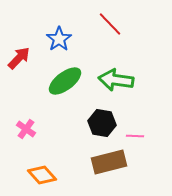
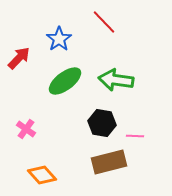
red line: moved 6 px left, 2 px up
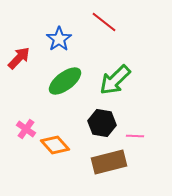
red line: rotated 8 degrees counterclockwise
green arrow: moved 1 px left; rotated 52 degrees counterclockwise
orange diamond: moved 13 px right, 30 px up
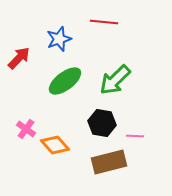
red line: rotated 32 degrees counterclockwise
blue star: rotated 15 degrees clockwise
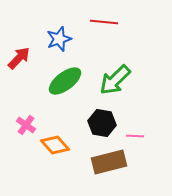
pink cross: moved 4 px up
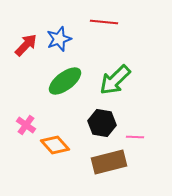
red arrow: moved 7 px right, 13 px up
pink line: moved 1 px down
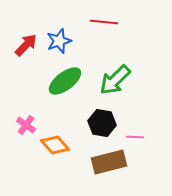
blue star: moved 2 px down
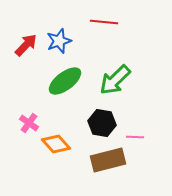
pink cross: moved 3 px right, 2 px up
orange diamond: moved 1 px right, 1 px up
brown rectangle: moved 1 px left, 2 px up
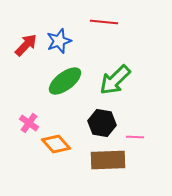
brown rectangle: rotated 12 degrees clockwise
